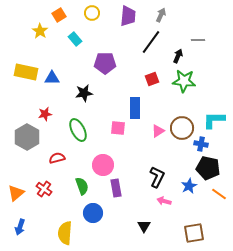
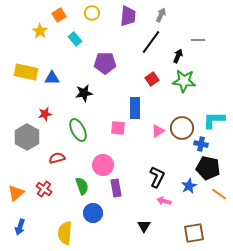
red square: rotated 16 degrees counterclockwise
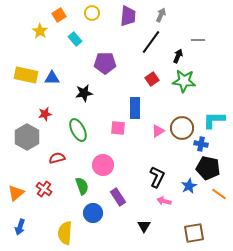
yellow rectangle: moved 3 px down
purple rectangle: moved 2 px right, 9 px down; rotated 24 degrees counterclockwise
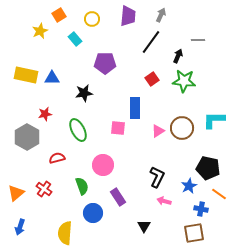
yellow circle: moved 6 px down
yellow star: rotated 14 degrees clockwise
blue cross: moved 65 px down
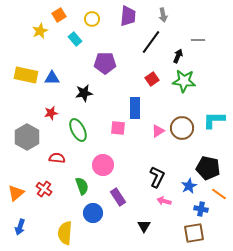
gray arrow: moved 2 px right; rotated 144 degrees clockwise
red star: moved 6 px right, 1 px up
red semicircle: rotated 21 degrees clockwise
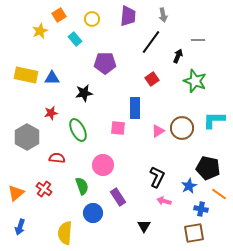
green star: moved 11 px right; rotated 15 degrees clockwise
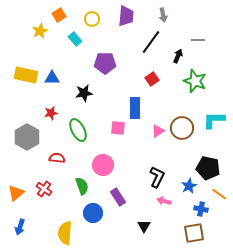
purple trapezoid: moved 2 px left
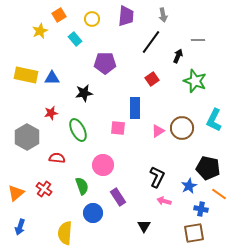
cyan L-shape: rotated 65 degrees counterclockwise
